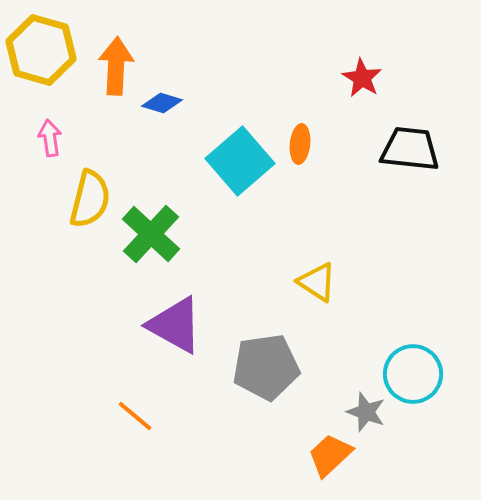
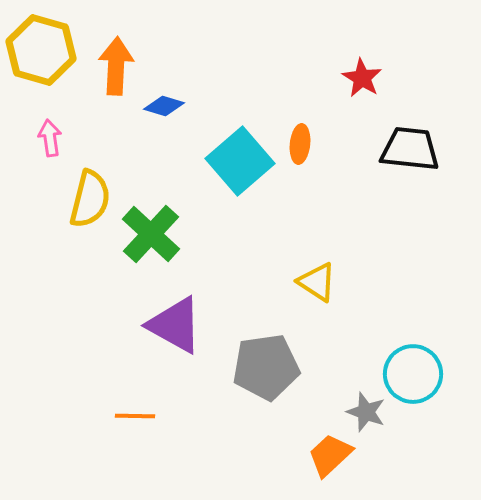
blue diamond: moved 2 px right, 3 px down
orange line: rotated 39 degrees counterclockwise
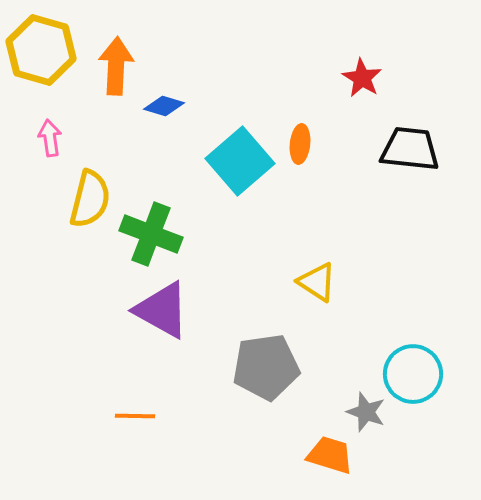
green cross: rotated 22 degrees counterclockwise
purple triangle: moved 13 px left, 15 px up
orange trapezoid: rotated 60 degrees clockwise
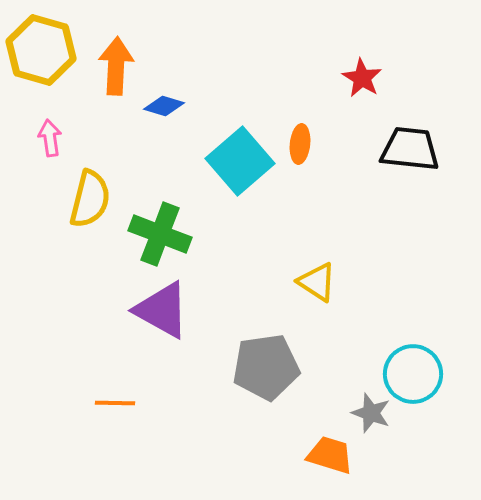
green cross: moved 9 px right
gray star: moved 5 px right, 1 px down
orange line: moved 20 px left, 13 px up
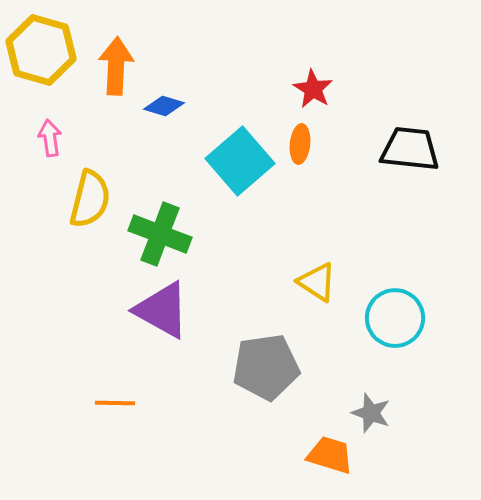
red star: moved 49 px left, 11 px down
cyan circle: moved 18 px left, 56 px up
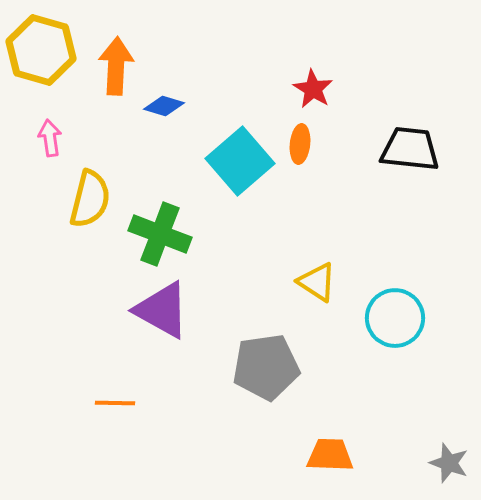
gray star: moved 78 px right, 50 px down
orange trapezoid: rotated 15 degrees counterclockwise
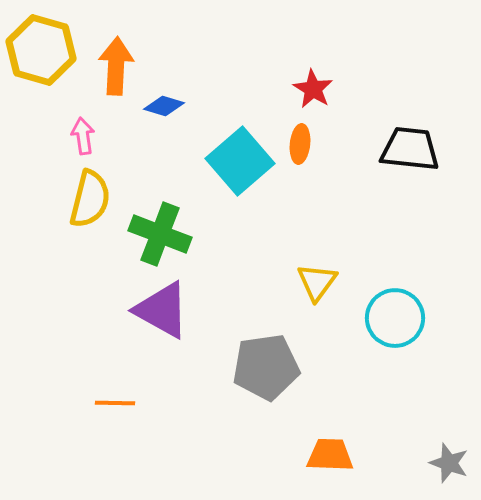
pink arrow: moved 33 px right, 2 px up
yellow triangle: rotated 33 degrees clockwise
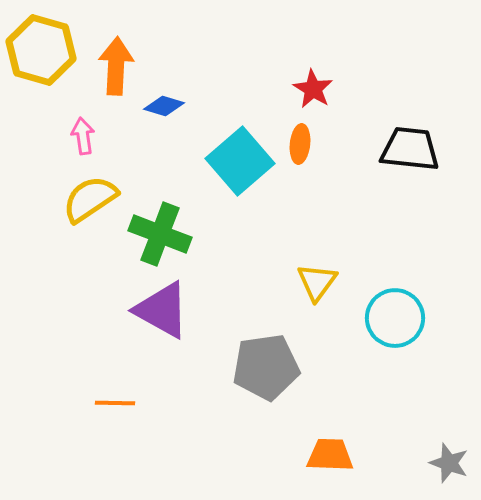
yellow semicircle: rotated 138 degrees counterclockwise
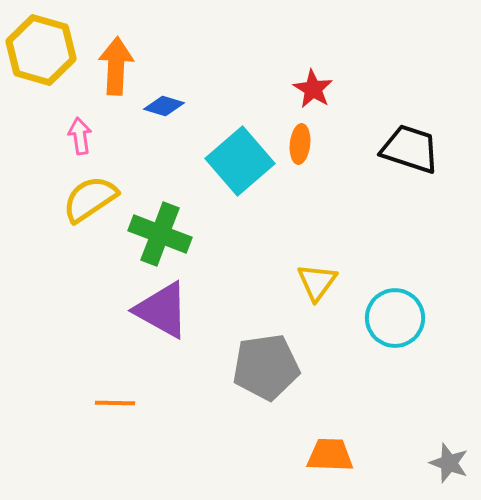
pink arrow: moved 3 px left
black trapezoid: rotated 12 degrees clockwise
